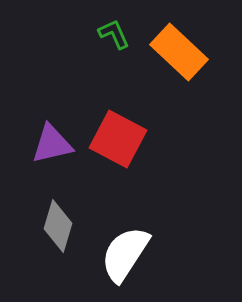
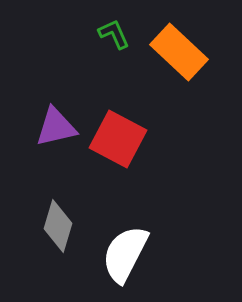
purple triangle: moved 4 px right, 17 px up
white semicircle: rotated 6 degrees counterclockwise
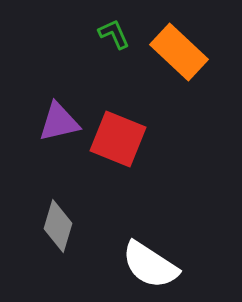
purple triangle: moved 3 px right, 5 px up
red square: rotated 6 degrees counterclockwise
white semicircle: moved 25 px right, 11 px down; rotated 84 degrees counterclockwise
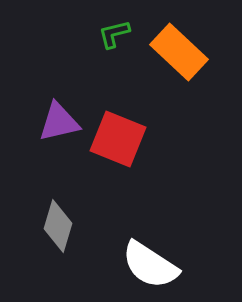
green L-shape: rotated 80 degrees counterclockwise
